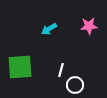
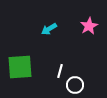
pink star: rotated 24 degrees counterclockwise
white line: moved 1 px left, 1 px down
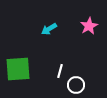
green square: moved 2 px left, 2 px down
white circle: moved 1 px right
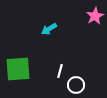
pink star: moved 6 px right, 10 px up
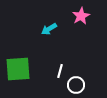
pink star: moved 14 px left
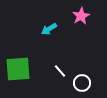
white line: rotated 56 degrees counterclockwise
white circle: moved 6 px right, 2 px up
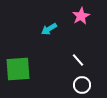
white line: moved 18 px right, 11 px up
white circle: moved 2 px down
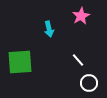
cyan arrow: rotated 70 degrees counterclockwise
green square: moved 2 px right, 7 px up
white circle: moved 7 px right, 2 px up
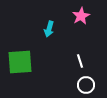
cyan arrow: rotated 28 degrees clockwise
white line: moved 2 px right, 1 px down; rotated 24 degrees clockwise
white circle: moved 3 px left, 2 px down
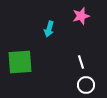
pink star: rotated 12 degrees clockwise
white line: moved 1 px right, 1 px down
